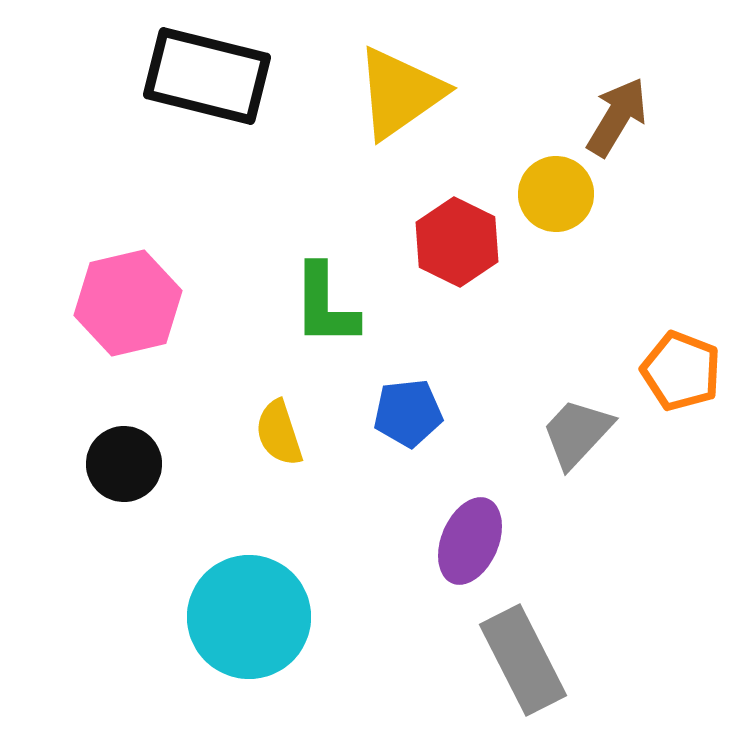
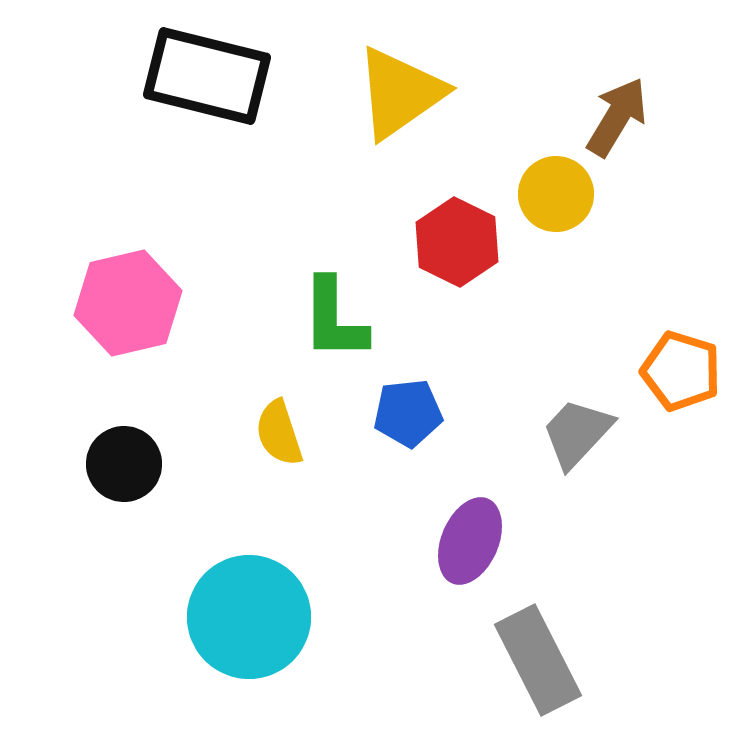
green L-shape: moved 9 px right, 14 px down
orange pentagon: rotated 4 degrees counterclockwise
gray rectangle: moved 15 px right
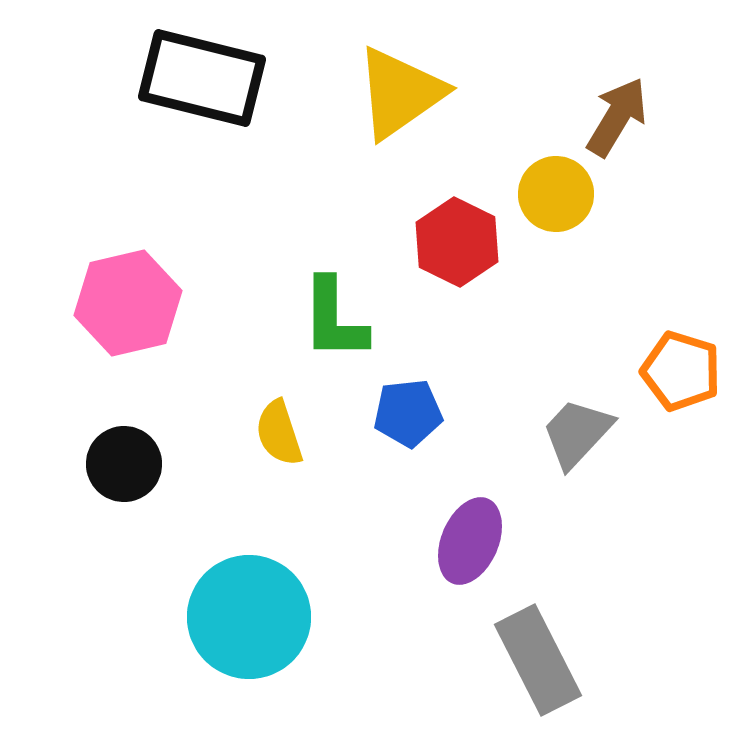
black rectangle: moved 5 px left, 2 px down
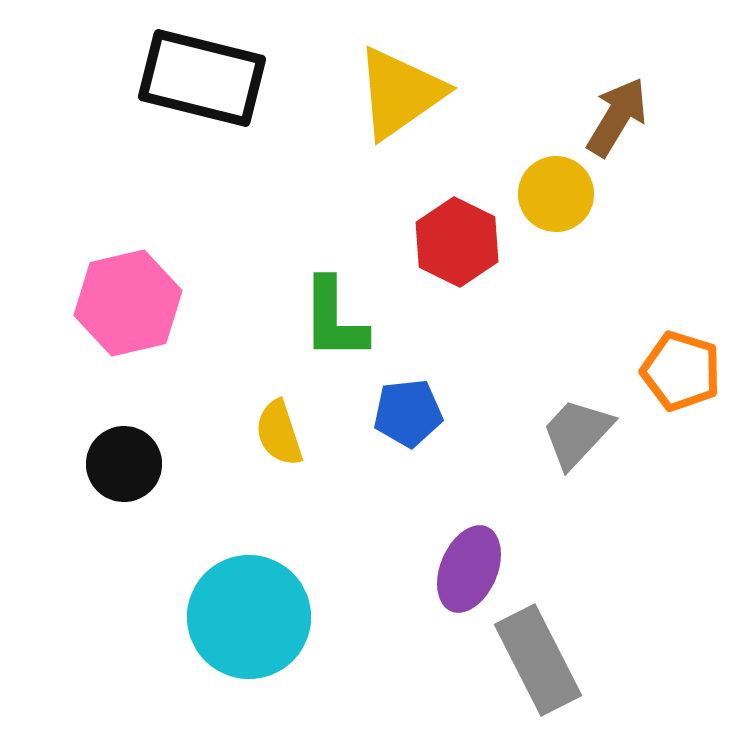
purple ellipse: moved 1 px left, 28 px down
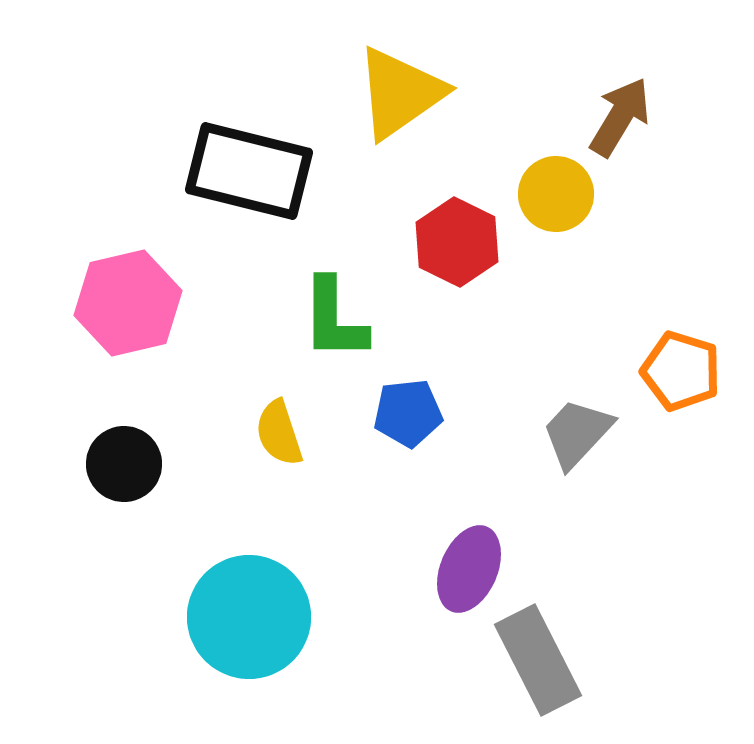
black rectangle: moved 47 px right, 93 px down
brown arrow: moved 3 px right
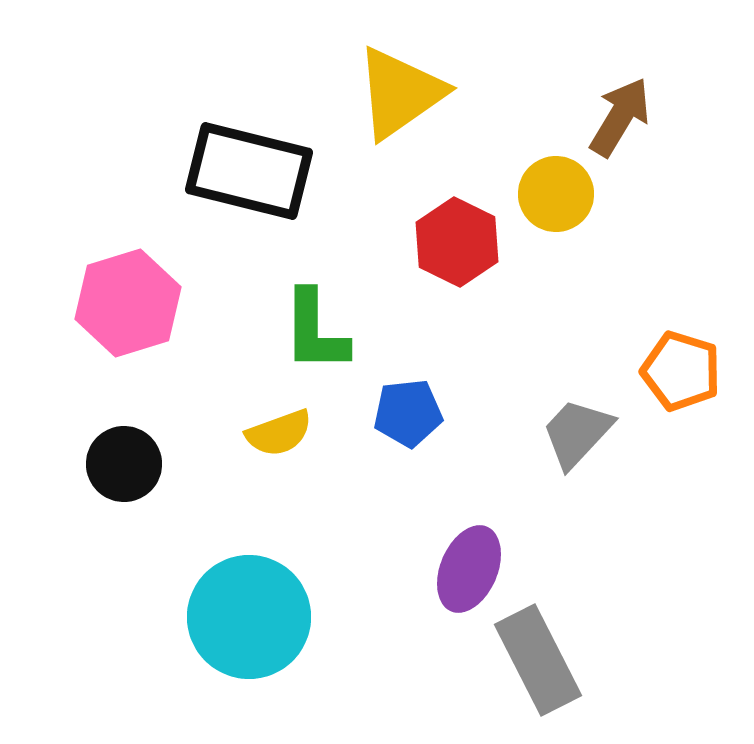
pink hexagon: rotated 4 degrees counterclockwise
green L-shape: moved 19 px left, 12 px down
yellow semicircle: rotated 92 degrees counterclockwise
